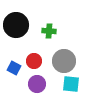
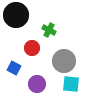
black circle: moved 10 px up
green cross: moved 1 px up; rotated 24 degrees clockwise
red circle: moved 2 px left, 13 px up
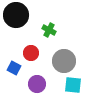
red circle: moved 1 px left, 5 px down
cyan square: moved 2 px right, 1 px down
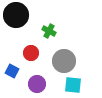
green cross: moved 1 px down
blue square: moved 2 px left, 3 px down
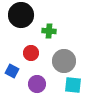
black circle: moved 5 px right
green cross: rotated 24 degrees counterclockwise
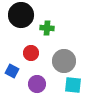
green cross: moved 2 px left, 3 px up
